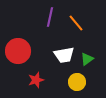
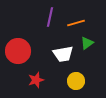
orange line: rotated 66 degrees counterclockwise
white trapezoid: moved 1 px left, 1 px up
green triangle: moved 16 px up
yellow circle: moved 1 px left, 1 px up
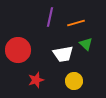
green triangle: moved 1 px left, 1 px down; rotated 40 degrees counterclockwise
red circle: moved 1 px up
yellow circle: moved 2 px left
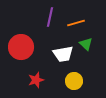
red circle: moved 3 px right, 3 px up
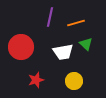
white trapezoid: moved 2 px up
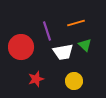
purple line: moved 3 px left, 14 px down; rotated 30 degrees counterclockwise
green triangle: moved 1 px left, 1 px down
red star: moved 1 px up
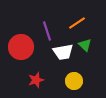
orange line: moved 1 px right; rotated 18 degrees counterclockwise
red star: moved 1 px down
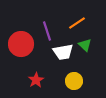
red circle: moved 3 px up
red star: rotated 14 degrees counterclockwise
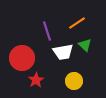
red circle: moved 1 px right, 14 px down
